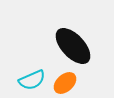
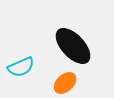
cyan semicircle: moved 11 px left, 13 px up
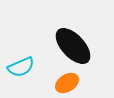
orange ellipse: moved 2 px right; rotated 10 degrees clockwise
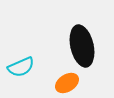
black ellipse: moved 9 px right; rotated 30 degrees clockwise
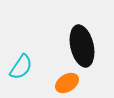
cyan semicircle: rotated 32 degrees counterclockwise
